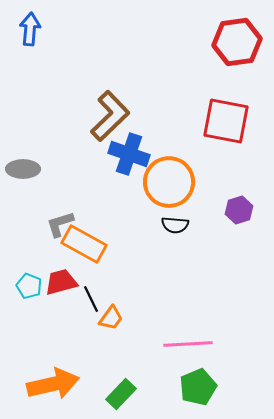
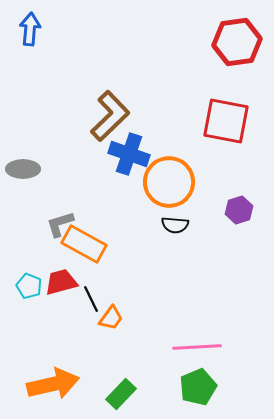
pink line: moved 9 px right, 3 px down
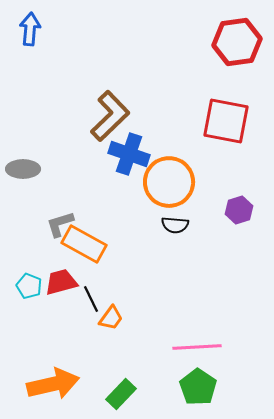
green pentagon: rotated 15 degrees counterclockwise
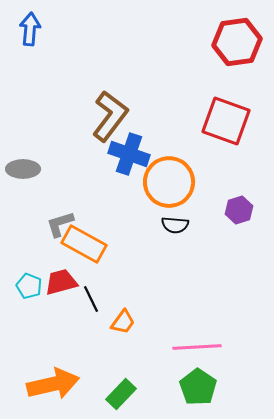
brown L-shape: rotated 9 degrees counterclockwise
red square: rotated 9 degrees clockwise
orange trapezoid: moved 12 px right, 4 px down
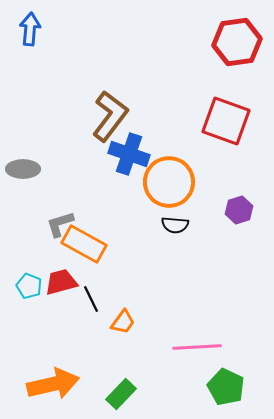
green pentagon: moved 28 px right; rotated 9 degrees counterclockwise
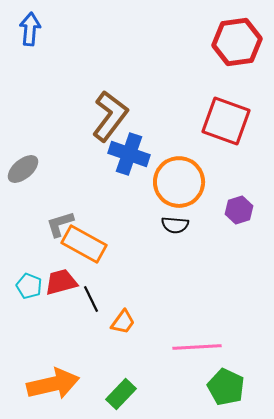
gray ellipse: rotated 40 degrees counterclockwise
orange circle: moved 10 px right
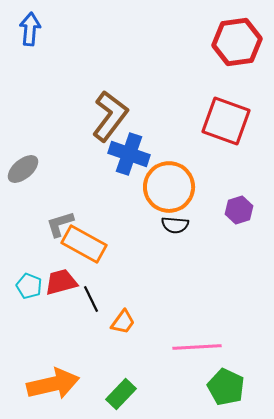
orange circle: moved 10 px left, 5 px down
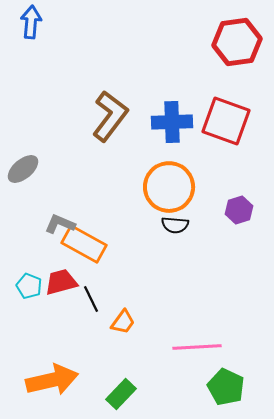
blue arrow: moved 1 px right, 7 px up
blue cross: moved 43 px right, 32 px up; rotated 21 degrees counterclockwise
gray L-shape: rotated 40 degrees clockwise
orange arrow: moved 1 px left, 4 px up
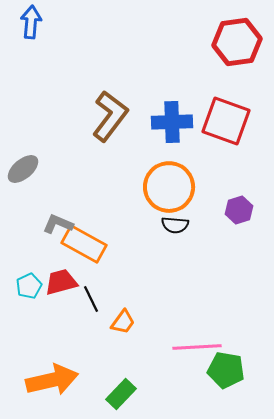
gray L-shape: moved 2 px left
cyan pentagon: rotated 25 degrees clockwise
green pentagon: moved 17 px up; rotated 15 degrees counterclockwise
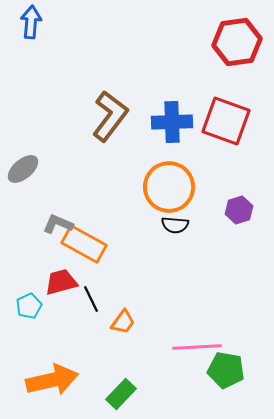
cyan pentagon: moved 20 px down
